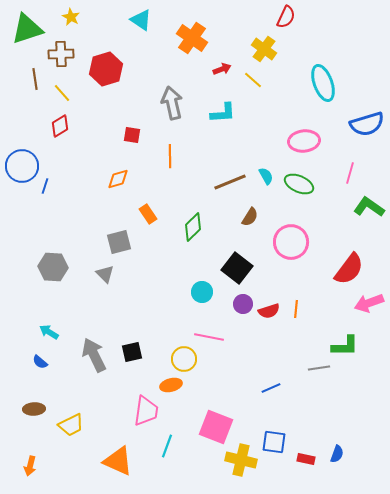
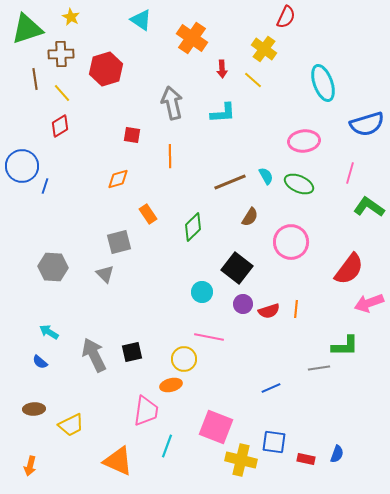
red arrow at (222, 69): rotated 108 degrees clockwise
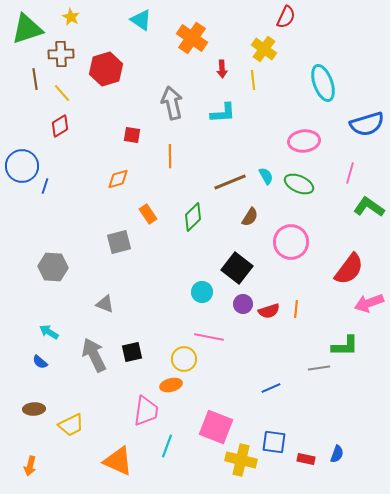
yellow line at (253, 80): rotated 42 degrees clockwise
green diamond at (193, 227): moved 10 px up
gray triangle at (105, 274): moved 30 px down; rotated 24 degrees counterclockwise
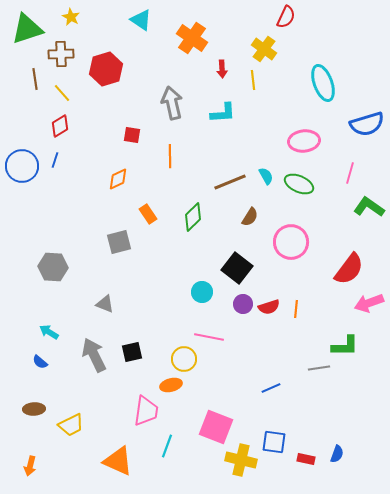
orange diamond at (118, 179): rotated 10 degrees counterclockwise
blue line at (45, 186): moved 10 px right, 26 px up
red semicircle at (269, 311): moved 4 px up
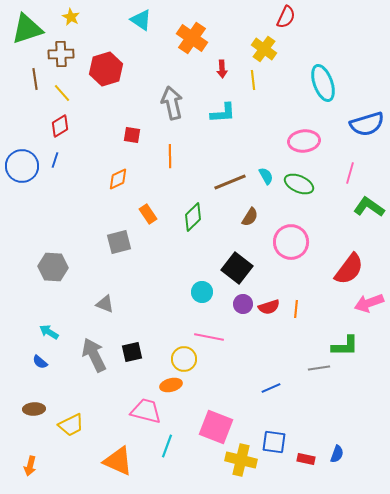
pink trapezoid at (146, 411): rotated 84 degrees counterclockwise
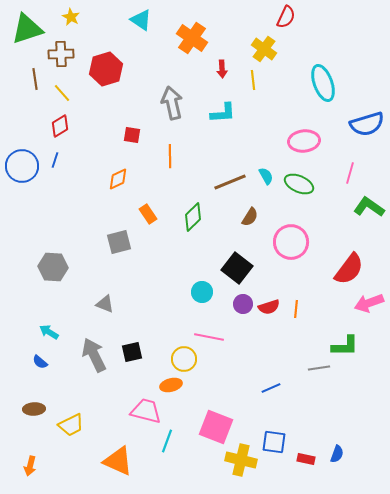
cyan line at (167, 446): moved 5 px up
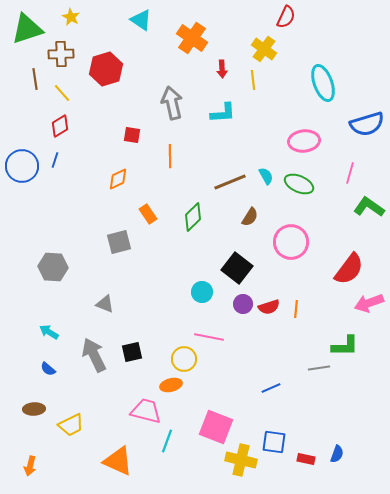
blue semicircle at (40, 362): moved 8 px right, 7 px down
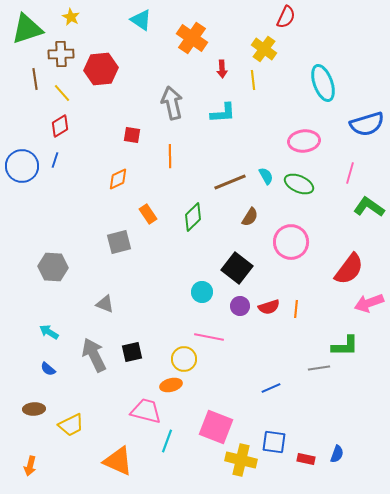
red hexagon at (106, 69): moved 5 px left; rotated 12 degrees clockwise
purple circle at (243, 304): moved 3 px left, 2 px down
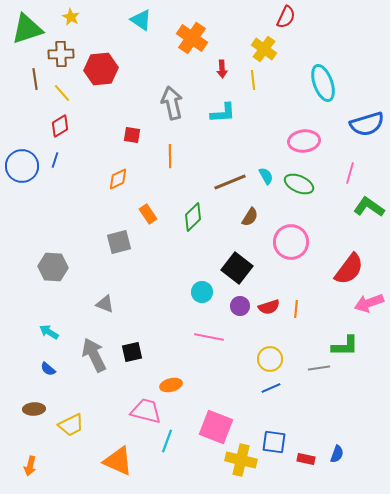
yellow circle at (184, 359): moved 86 px right
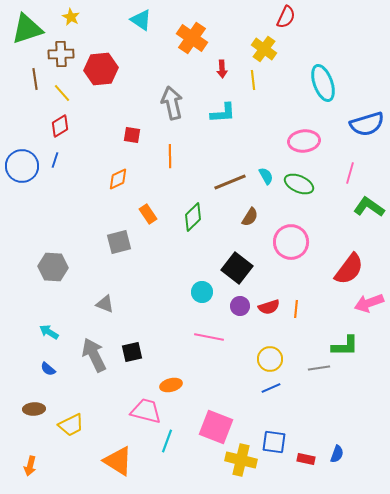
orange triangle at (118, 461): rotated 8 degrees clockwise
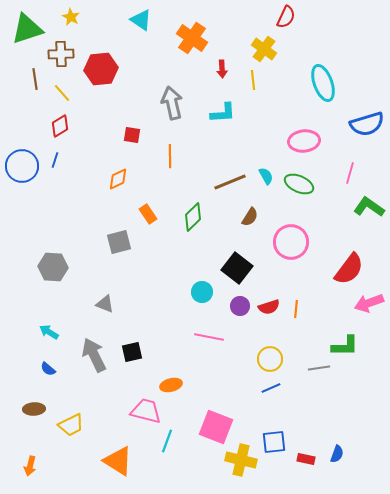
blue square at (274, 442): rotated 15 degrees counterclockwise
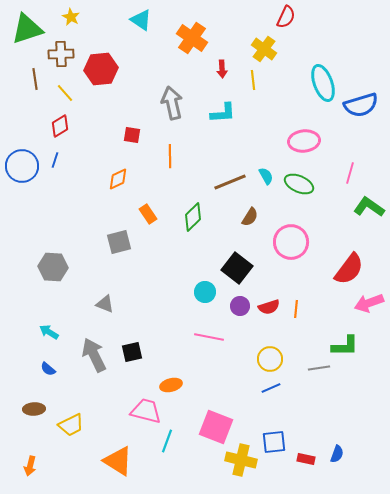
yellow line at (62, 93): moved 3 px right
blue semicircle at (367, 124): moved 6 px left, 19 px up
cyan circle at (202, 292): moved 3 px right
